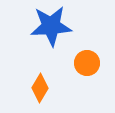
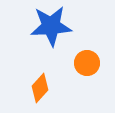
orange diamond: rotated 12 degrees clockwise
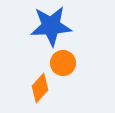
orange circle: moved 24 px left
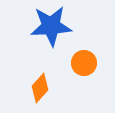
orange circle: moved 21 px right
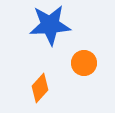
blue star: moved 1 px left, 1 px up
